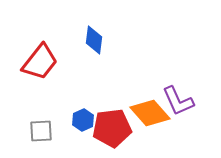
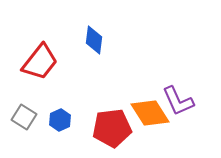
orange diamond: rotated 9 degrees clockwise
blue hexagon: moved 23 px left
gray square: moved 17 px left, 14 px up; rotated 35 degrees clockwise
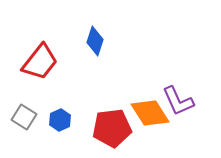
blue diamond: moved 1 px right, 1 px down; rotated 12 degrees clockwise
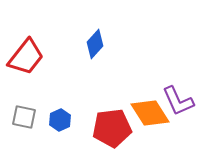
blue diamond: moved 3 px down; rotated 24 degrees clockwise
red trapezoid: moved 14 px left, 5 px up
gray square: rotated 20 degrees counterclockwise
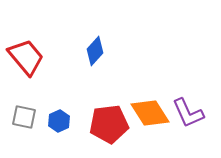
blue diamond: moved 7 px down
red trapezoid: rotated 78 degrees counterclockwise
purple L-shape: moved 10 px right, 12 px down
blue hexagon: moved 1 px left, 1 px down
red pentagon: moved 3 px left, 4 px up
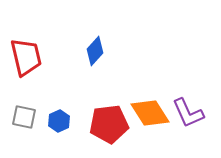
red trapezoid: rotated 27 degrees clockwise
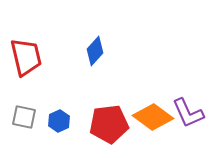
orange diamond: moved 3 px right, 4 px down; rotated 21 degrees counterclockwise
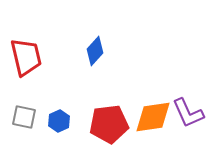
orange diamond: rotated 45 degrees counterclockwise
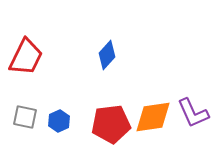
blue diamond: moved 12 px right, 4 px down
red trapezoid: rotated 39 degrees clockwise
purple L-shape: moved 5 px right
gray square: moved 1 px right
red pentagon: moved 2 px right
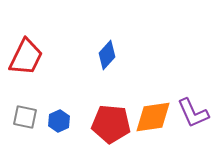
red pentagon: rotated 12 degrees clockwise
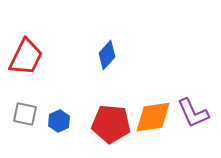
gray square: moved 3 px up
